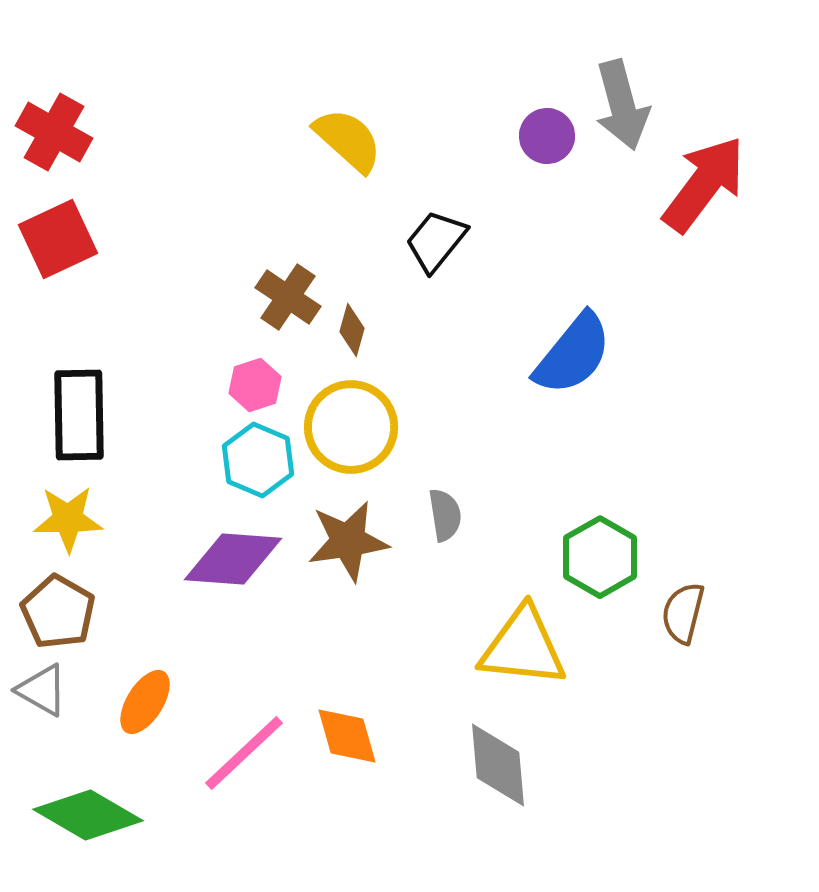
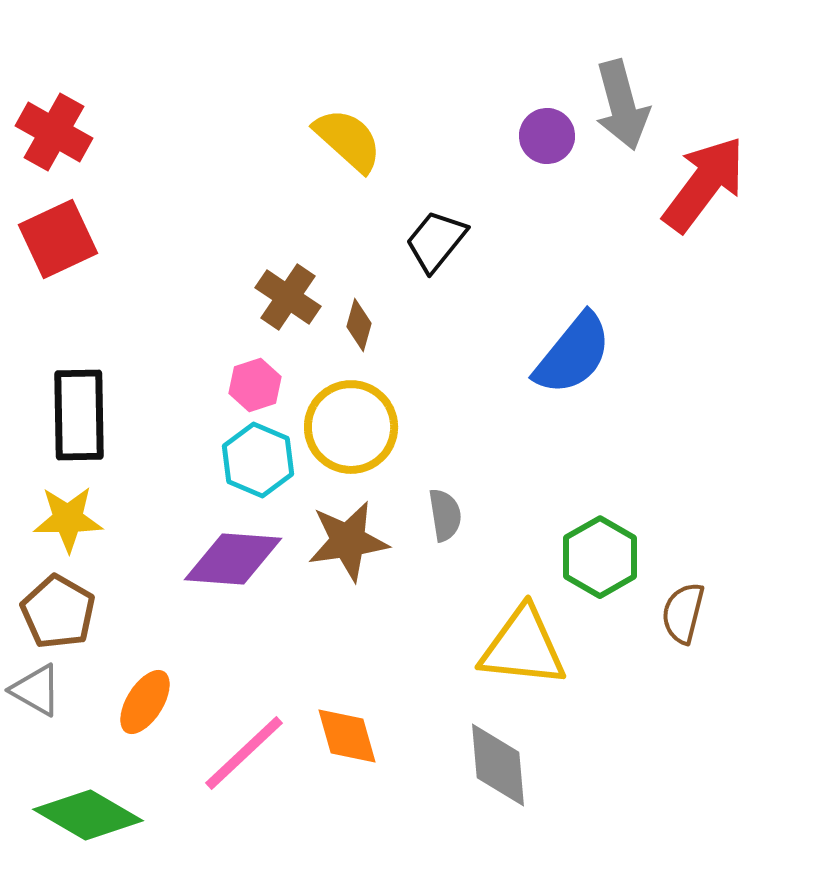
brown diamond: moved 7 px right, 5 px up
gray triangle: moved 6 px left
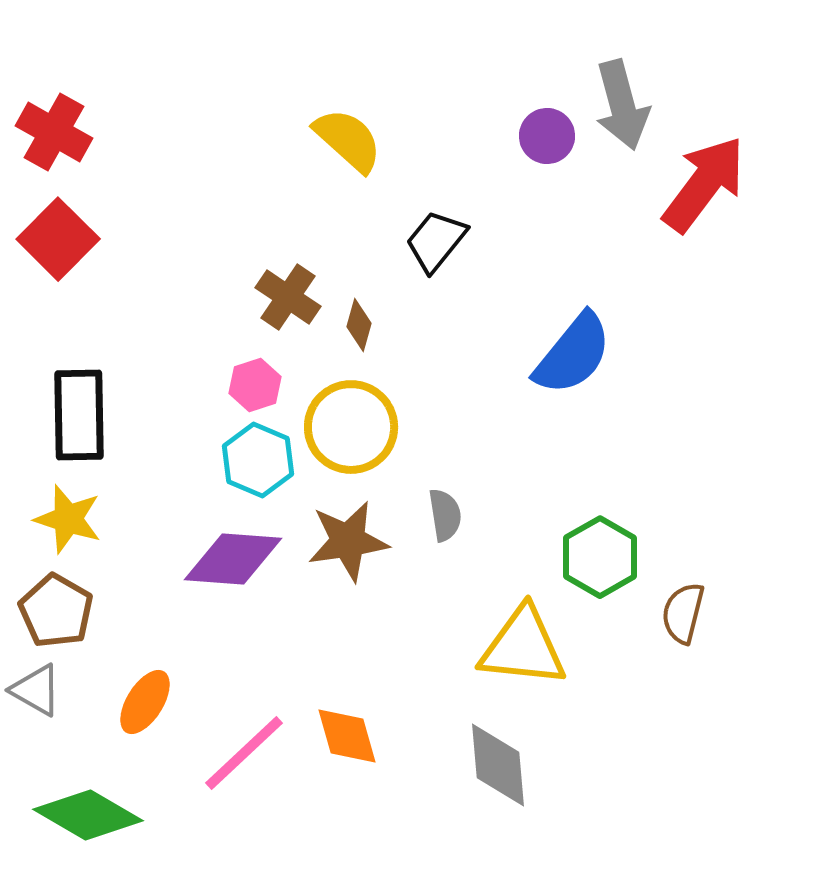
red square: rotated 20 degrees counterclockwise
yellow star: rotated 18 degrees clockwise
brown pentagon: moved 2 px left, 1 px up
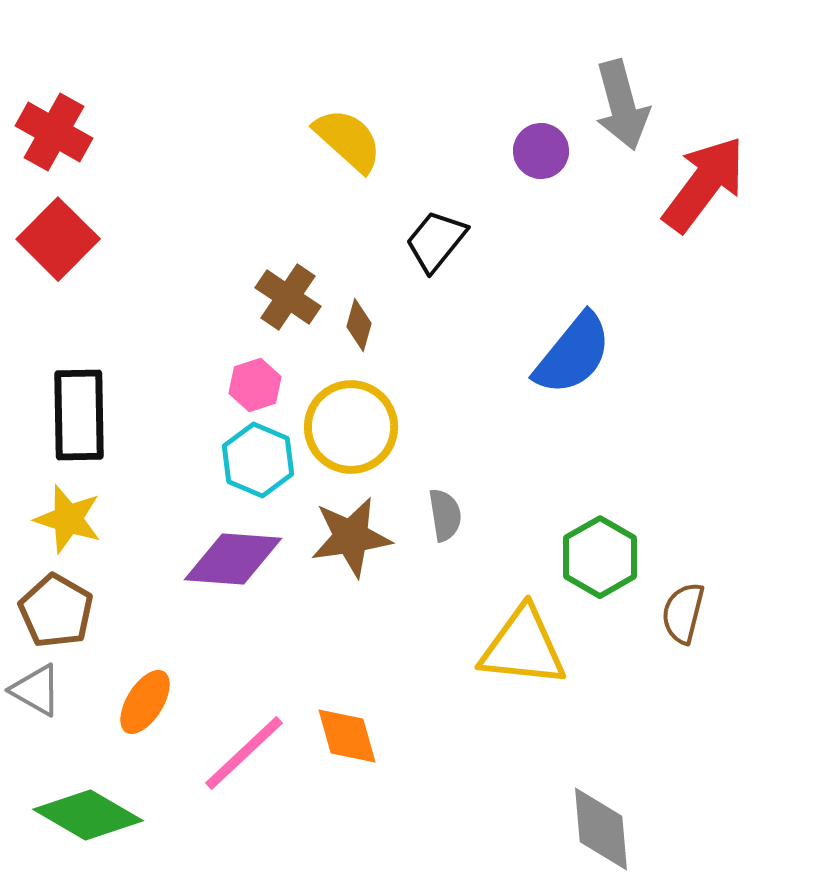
purple circle: moved 6 px left, 15 px down
brown star: moved 3 px right, 4 px up
gray diamond: moved 103 px right, 64 px down
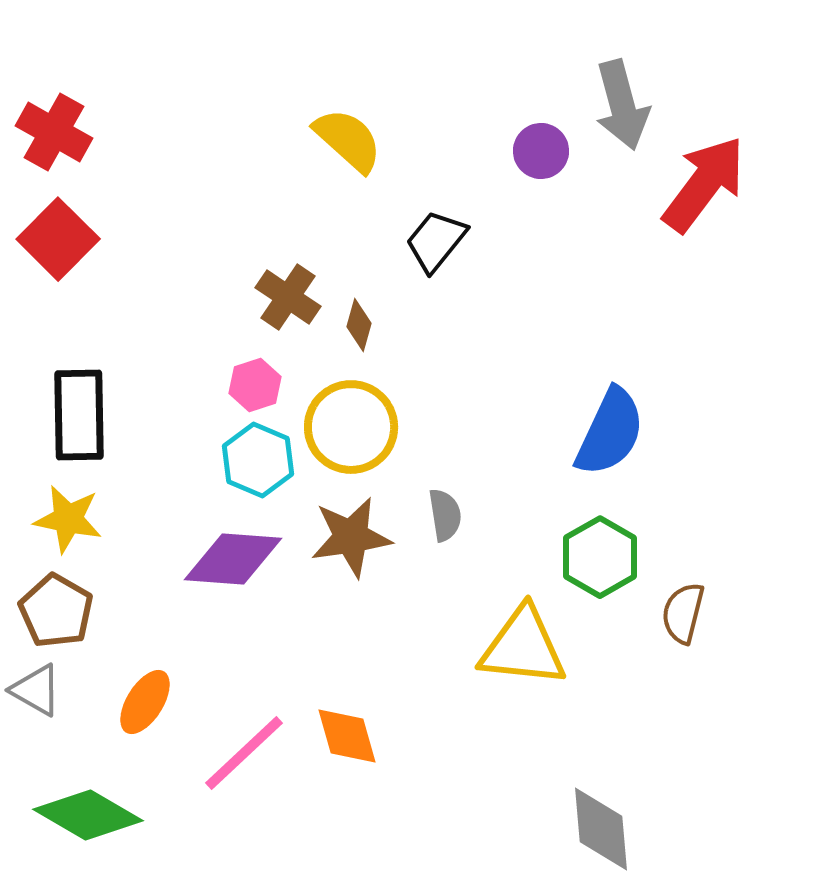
blue semicircle: moved 37 px right, 78 px down; rotated 14 degrees counterclockwise
yellow star: rotated 6 degrees counterclockwise
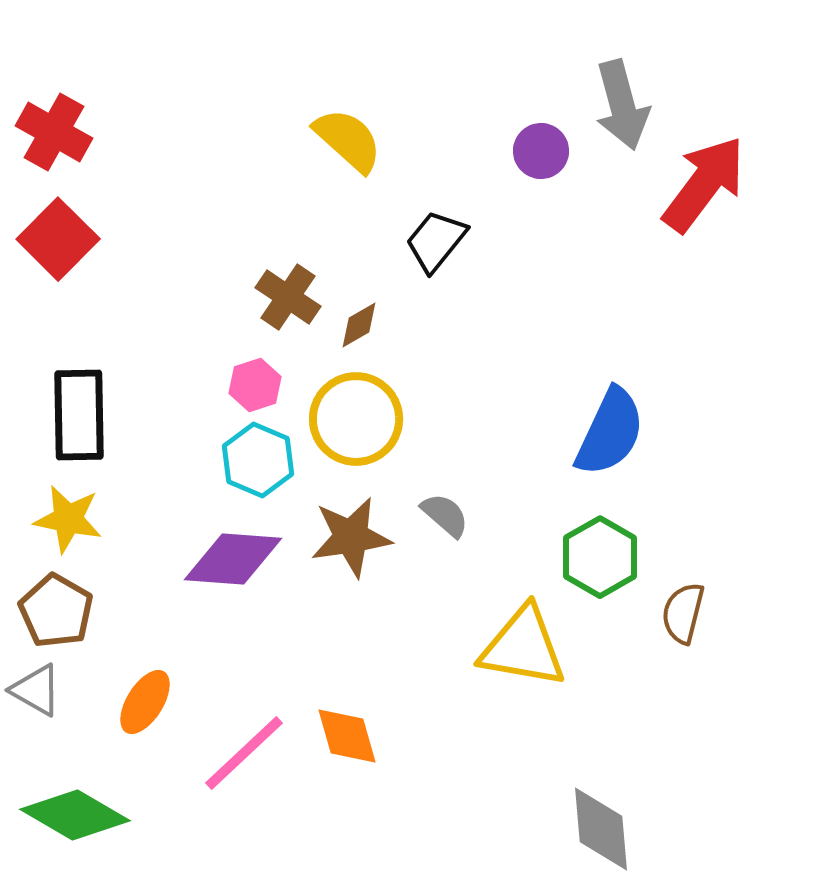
brown diamond: rotated 45 degrees clockwise
yellow circle: moved 5 px right, 8 px up
gray semicircle: rotated 40 degrees counterclockwise
yellow triangle: rotated 4 degrees clockwise
green diamond: moved 13 px left
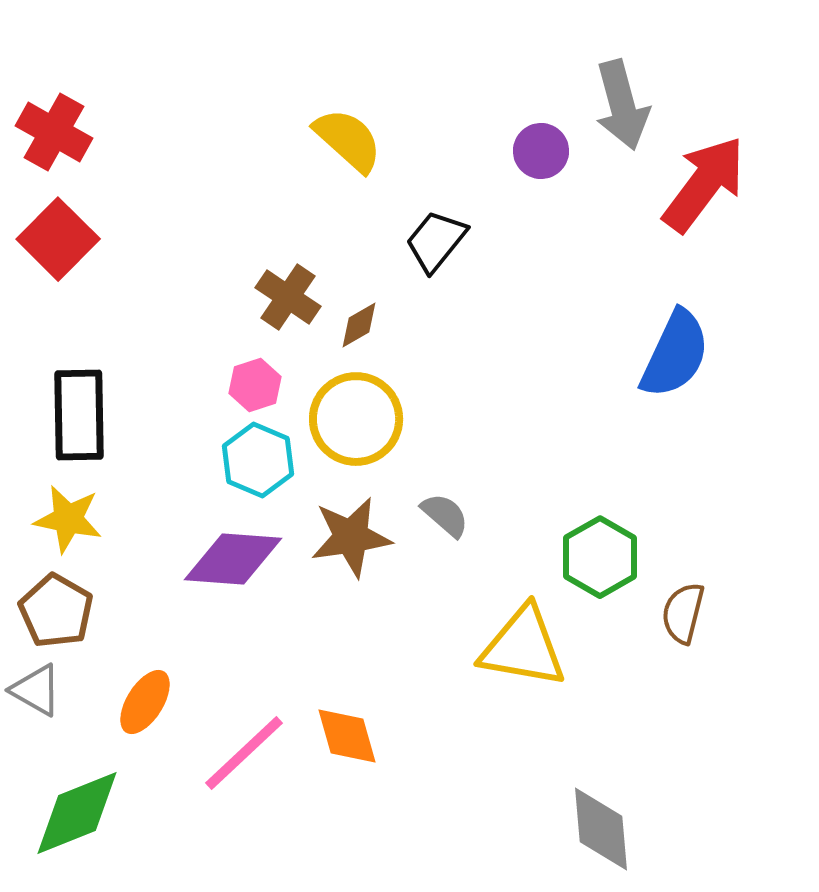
blue semicircle: moved 65 px right, 78 px up
green diamond: moved 2 px right, 2 px up; rotated 52 degrees counterclockwise
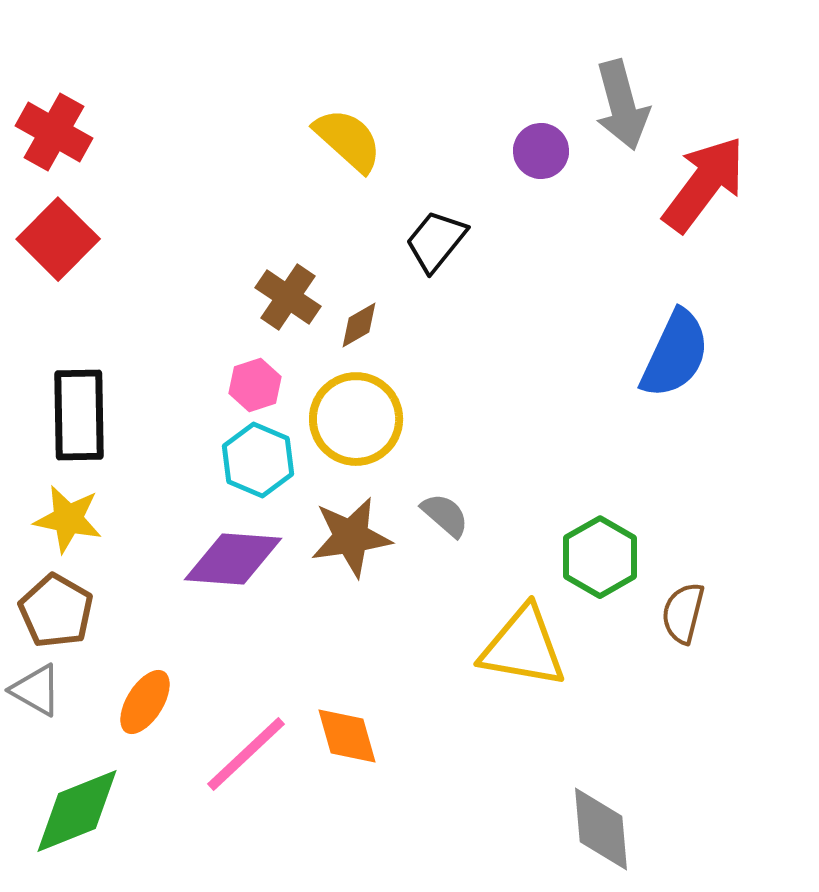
pink line: moved 2 px right, 1 px down
green diamond: moved 2 px up
